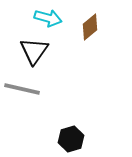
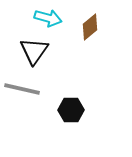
black hexagon: moved 29 px up; rotated 15 degrees clockwise
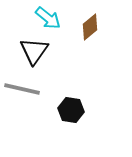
cyan arrow: rotated 24 degrees clockwise
black hexagon: rotated 10 degrees clockwise
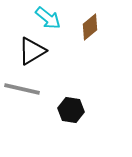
black triangle: moved 2 px left; rotated 24 degrees clockwise
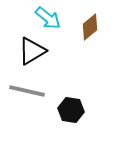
gray line: moved 5 px right, 2 px down
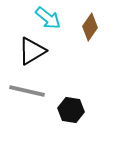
brown diamond: rotated 16 degrees counterclockwise
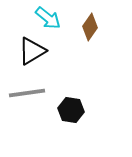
gray line: moved 2 px down; rotated 21 degrees counterclockwise
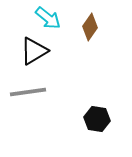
black triangle: moved 2 px right
gray line: moved 1 px right, 1 px up
black hexagon: moved 26 px right, 9 px down
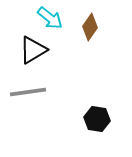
cyan arrow: moved 2 px right
black triangle: moved 1 px left, 1 px up
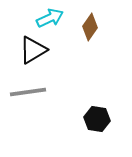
cyan arrow: rotated 64 degrees counterclockwise
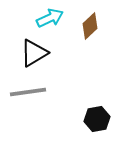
brown diamond: moved 1 px up; rotated 12 degrees clockwise
black triangle: moved 1 px right, 3 px down
black hexagon: rotated 20 degrees counterclockwise
